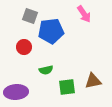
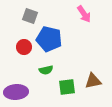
blue pentagon: moved 2 px left, 8 px down; rotated 20 degrees clockwise
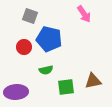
green square: moved 1 px left
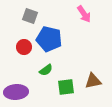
green semicircle: rotated 24 degrees counterclockwise
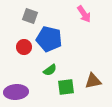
green semicircle: moved 4 px right
